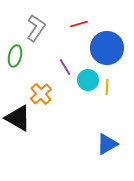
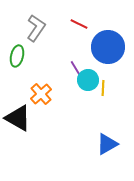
red line: rotated 42 degrees clockwise
blue circle: moved 1 px right, 1 px up
green ellipse: moved 2 px right
purple line: moved 11 px right, 2 px down
yellow line: moved 4 px left, 1 px down
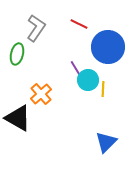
green ellipse: moved 2 px up
yellow line: moved 1 px down
blue triangle: moved 1 px left, 2 px up; rotated 15 degrees counterclockwise
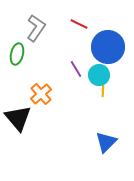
cyan circle: moved 11 px right, 5 px up
black triangle: rotated 20 degrees clockwise
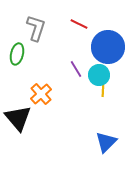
gray L-shape: rotated 16 degrees counterclockwise
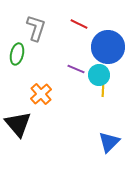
purple line: rotated 36 degrees counterclockwise
black triangle: moved 6 px down
blue triangle: moved 3 px right
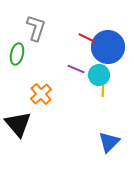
red line: moved 8 px right, 14 px down
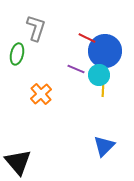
blue circle: moved 3 px left, 4 px down
black triangle: moved 38 px down
blue triangle: moved 5 px left, 4 px down
